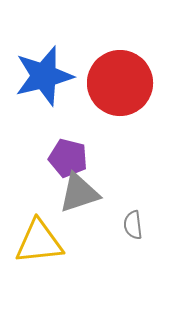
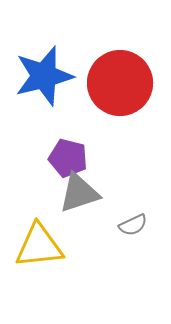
gray semicircle: rotated 108 degrees counterclockwise
yellow triangle: moved 4 px down
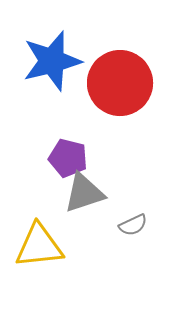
blue star: moved 8 px right, 15 px up
gray triangle: moved 5 px right
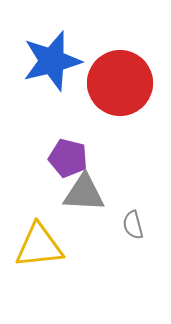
gray triangle: rotated 21 degrees clockwise
gray semicircle: rotated 100 degrees clockwise
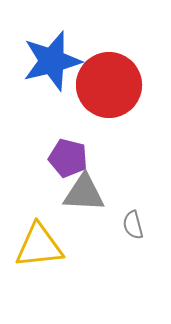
red circle: moved 11 px left, 2 px down
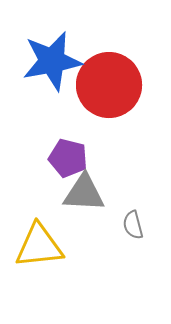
blue star: rotated 4 degrees clockwise
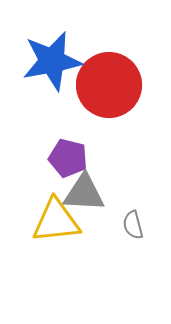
yellow triangle: moved 17 px right, 25 px up
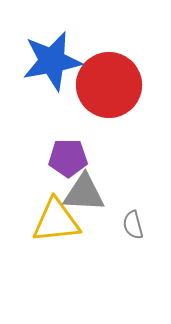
purple pentagon: rotated 15 degrees counterclockwise
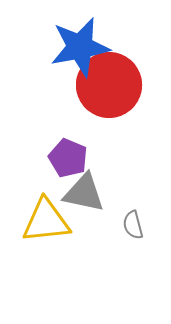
blue star: moved 28 px right, 14 px up
purple pentagon: rotated 24 degrees clockwise
gray triangle: rotated 9 degrees clockwise
yellow triangle: moved 10 px left
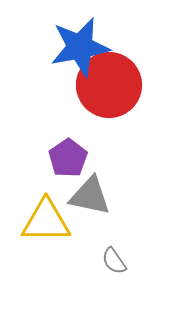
purple pentagon: rotated 15 degrees clockwise
gray triangle: moved 6 px right, 3 px down
yellow triangle: rotated 6 degrees clockwise
gray semicircle: moved 19 px left, 36 px down; rotated 20 degrees counterclockwise
